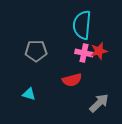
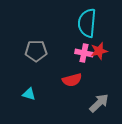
cyan semicircle: moved 5 px right, 2 px up
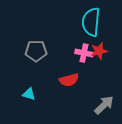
cyan semicircle: moved 4 px right, 1 px up
red semicircle: moved 3 px left
gray arrow: moved 5 px right, 2 px down
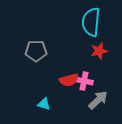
pink cross: moved 28 px down
cyan triangle: moved 15 px right, 10 px down
gray arrow: moved 6 px left, 5 px up
